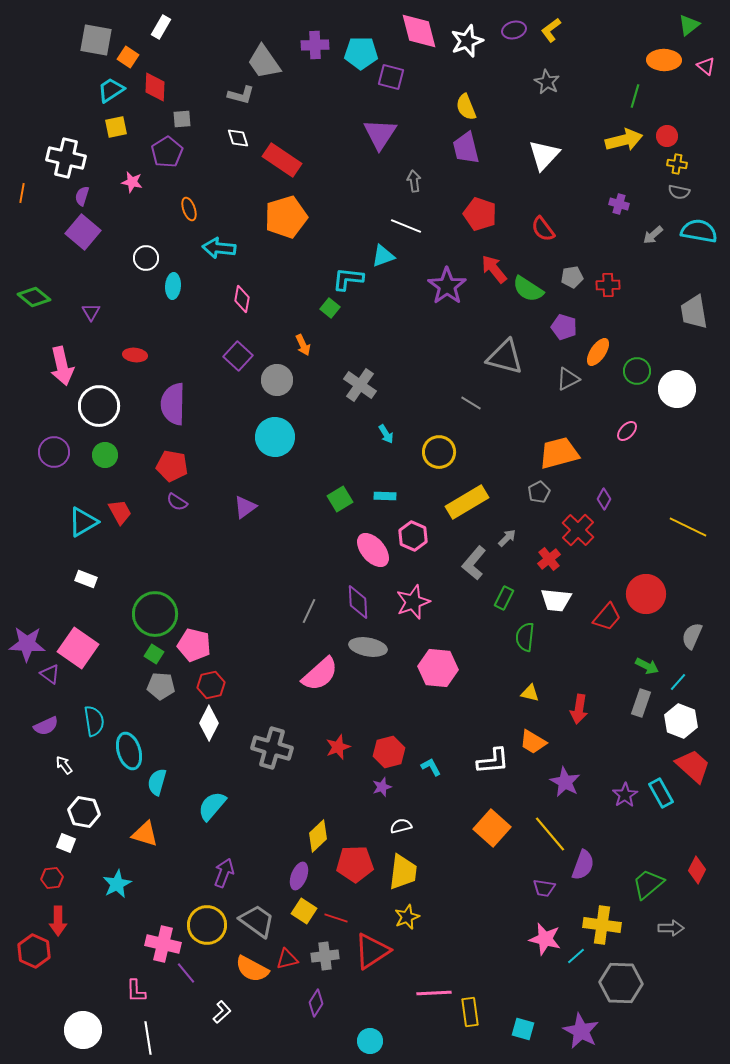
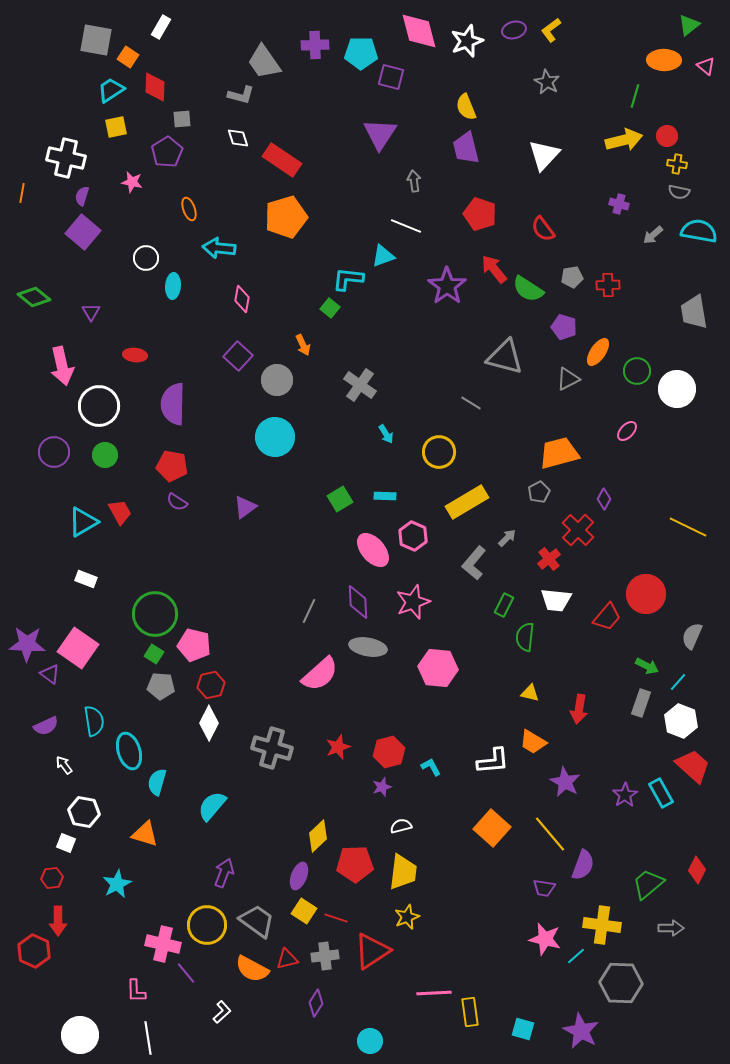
green rectangle at (504, 598): moved 7 px down
white circle at (83, 1030): moved 3 px left, 5 px down
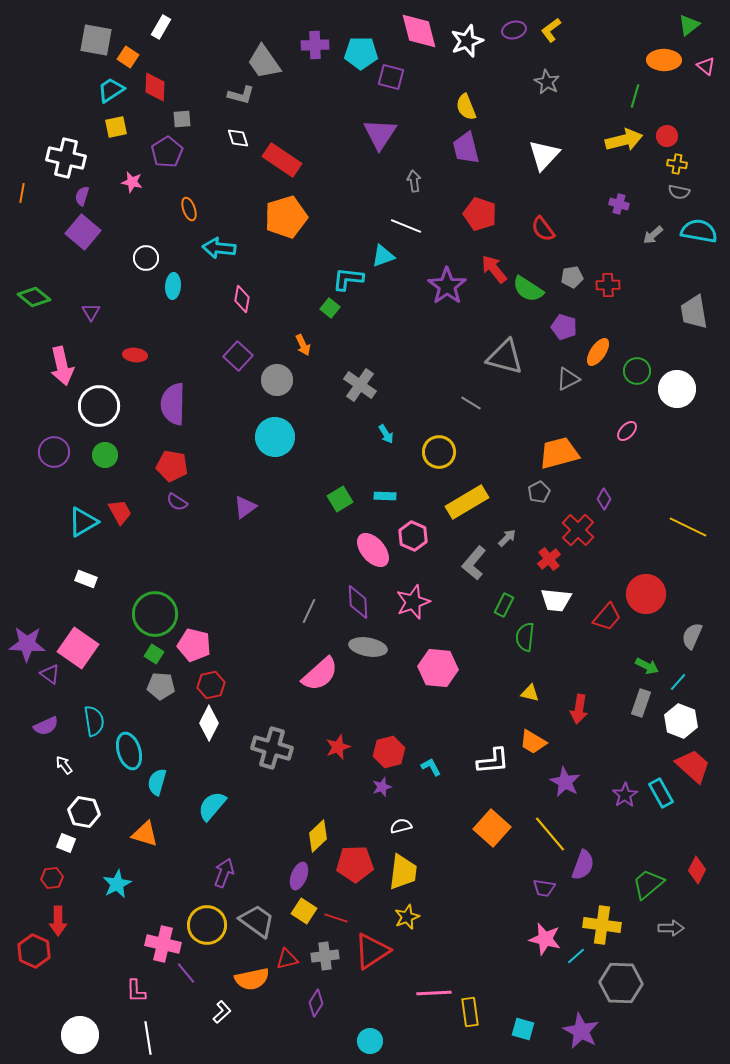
orange semicircle at (252, 969): moved 10 px down; rotated 40 degrees counterclockwise
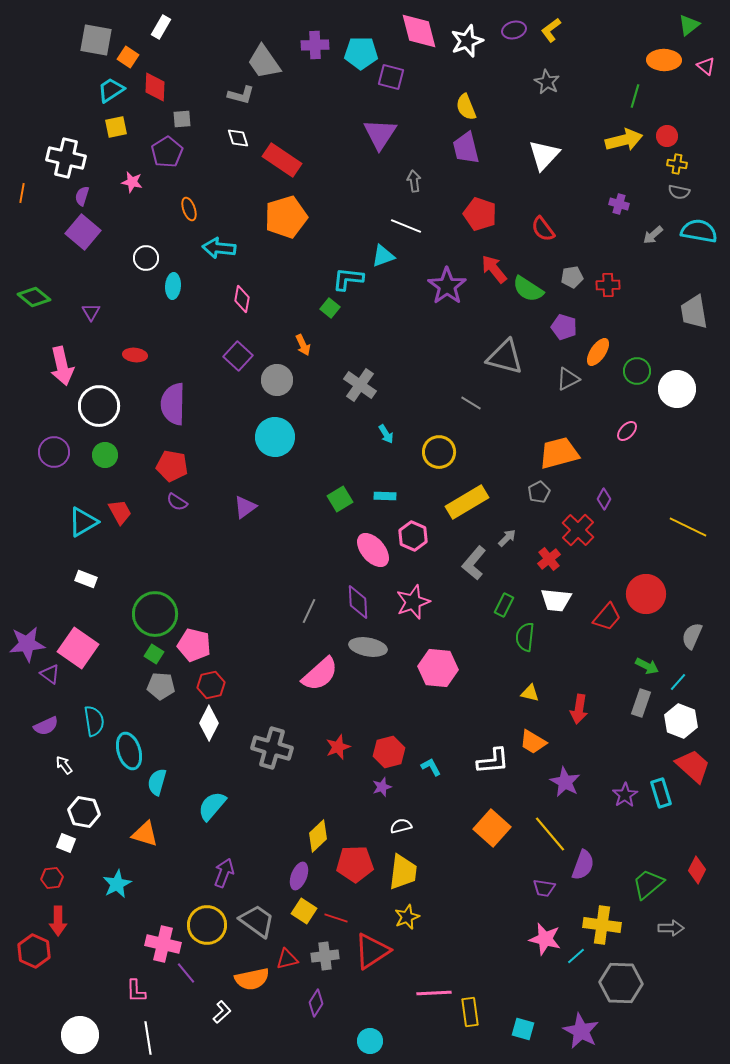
purple star at (27, 644): rotated 9 degrees counterclockwise
cyan rectangle at (661, 793): rotated 12 degrees clockwise
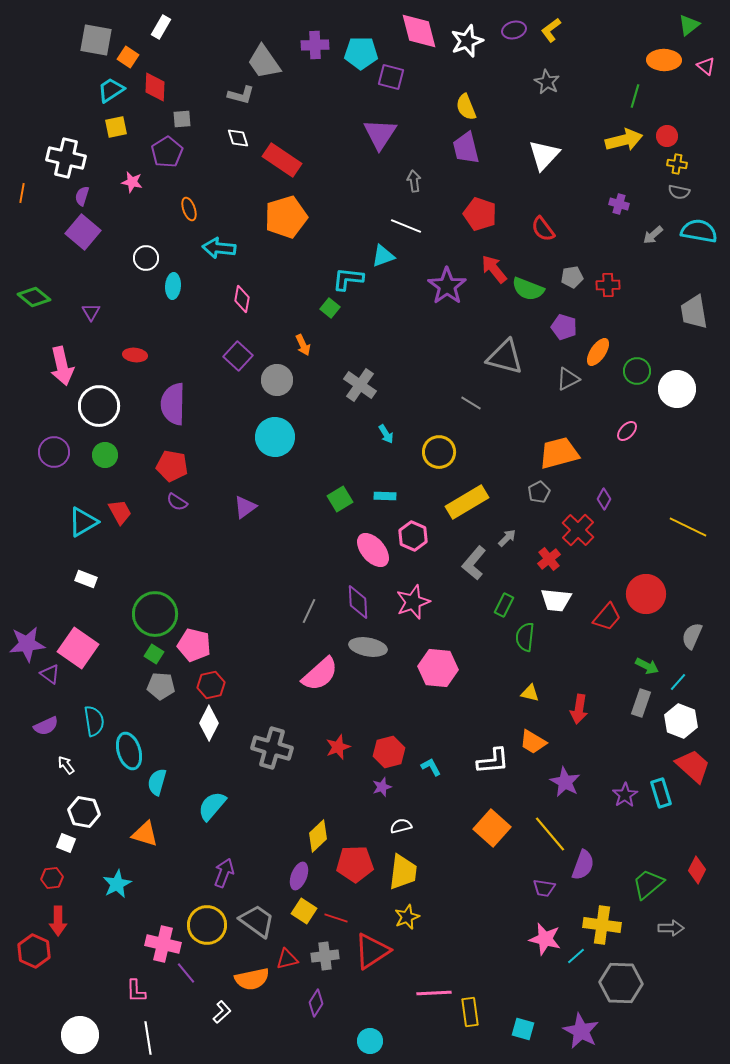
green semicircle at (528, 289): rotated 12 degrees counterclockwise
white arrow at (64, 765): moved 2 px right
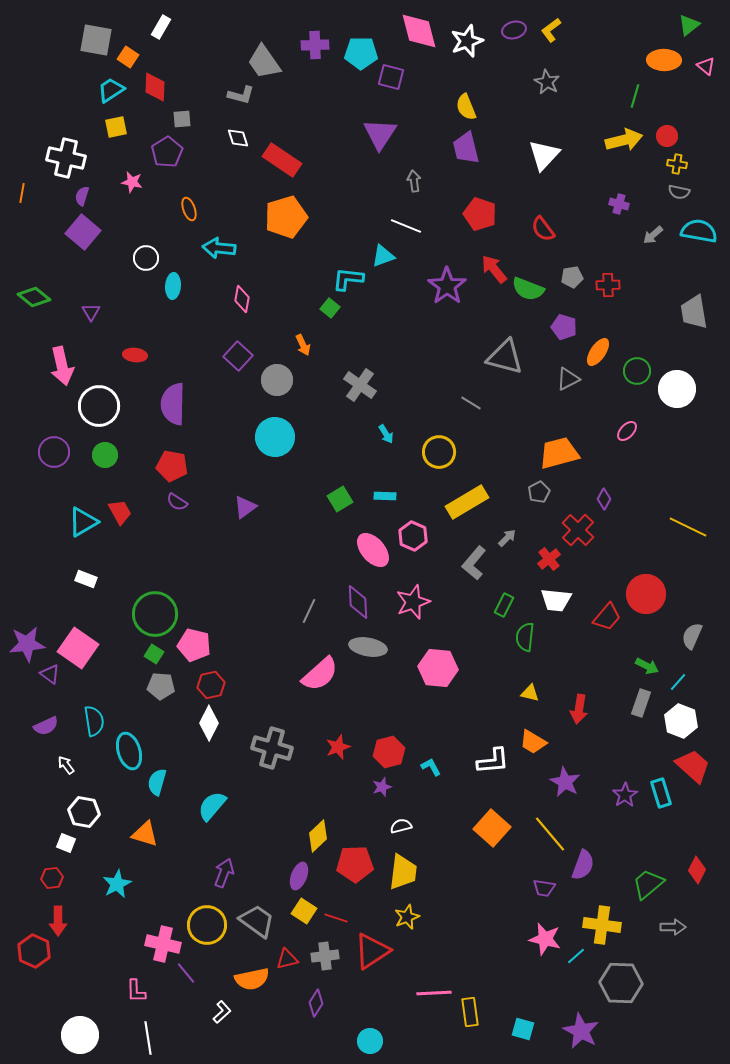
gray arrow at (671, 928): moved 2 px right, 1 px up
